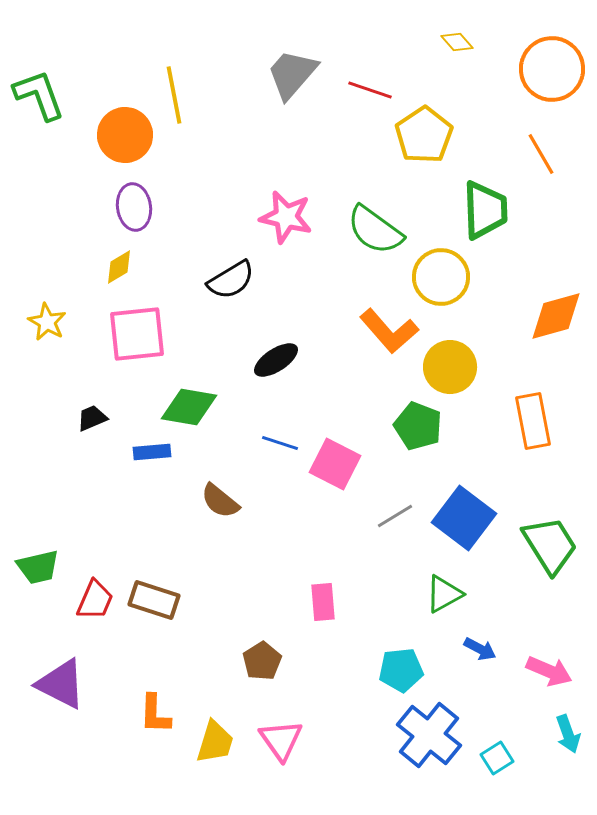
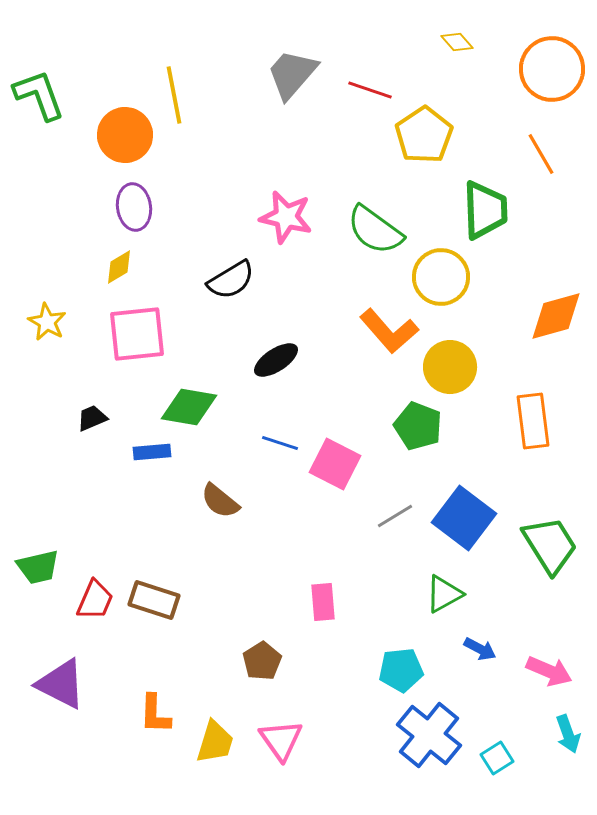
orange rectangle at (533, 421): rotated 4 degrees clockwise
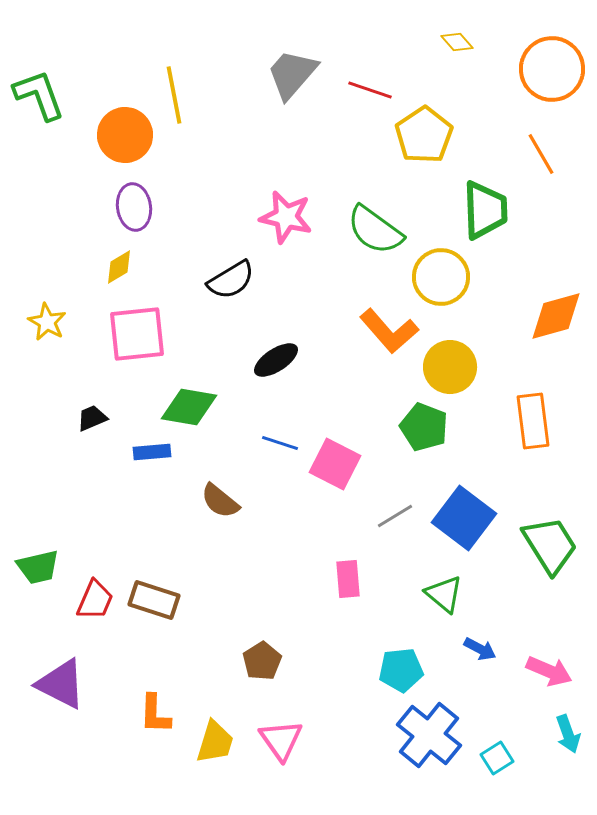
green pentagon at (418, 426): moved 6 px right, 1 px down
green triangle at (444, 594): rotated 51 degrees counterclockwise
pink rectangle at (323, 602): moved 25 px right, 23 px up
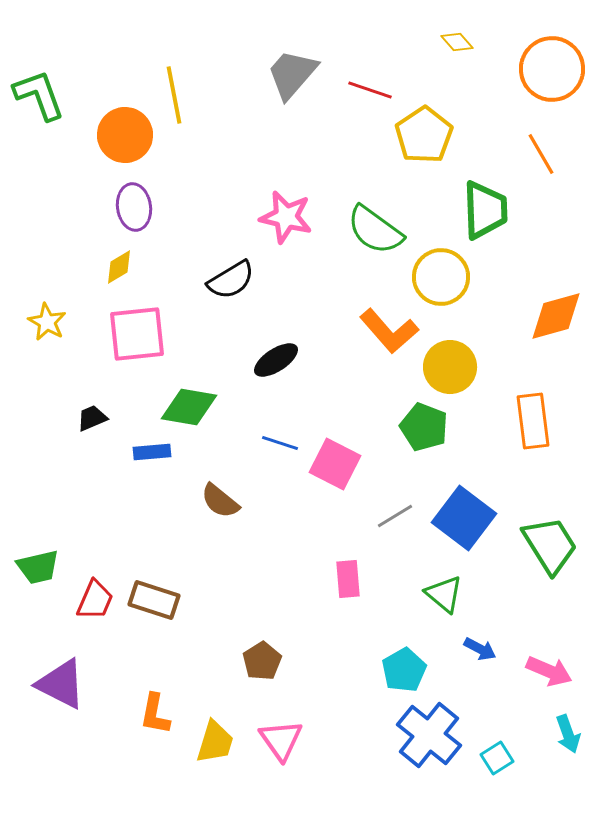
cyan pentagon at (401, 670): moved 3 px right; rotated 24 degrees counterclockwise
orange L-shape at (155, 714): rotated 9 degrees clockwise
